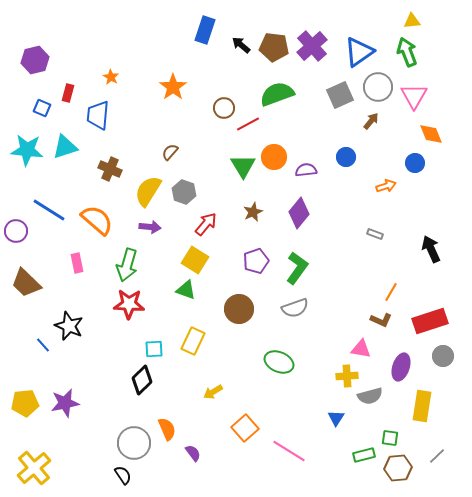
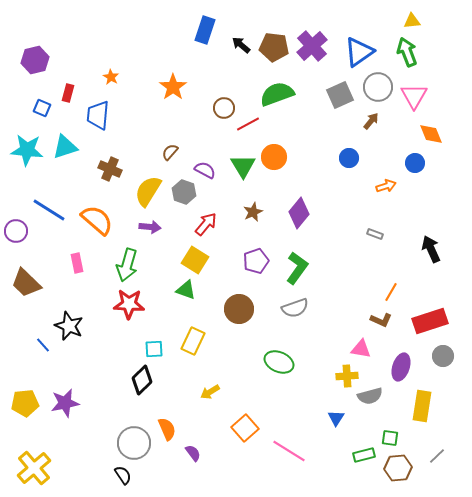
blue circle at (346, 157): moved 3 px right, 1 px down
purple semicircle at (306, 170): moved 101 px left; rotated 35 degrees clockwise
yellow arrow at (213, 392): moved 3 px left
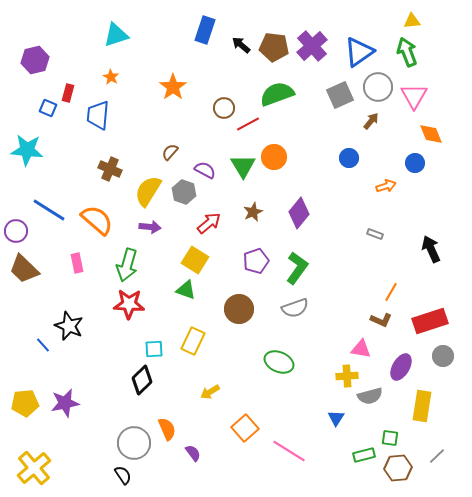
blue square at (42, 108): moved 6 px right
cyan triangle at (65, 147): moved 51 px right, 112 px up
red arrow at (206, 224): moved 3 px right, 1 px up; rotated 10 degrees clockwise
brown trapezoid at (26, 283): moved 2 px left, 14 px up
purple ellipse at (401, 367): rotated 12 degrees clockwise
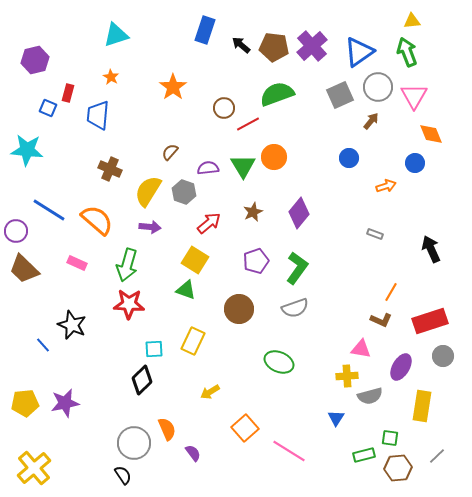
purple semicircle at (205, 170): moved 3 px right, 2 px up; rotated 35 degrees counterclockwise
pink rectangle at (77, 263): rotated 54 degrees counterclockwise
black star at (69, 326): moved 3 px right, 1 px up
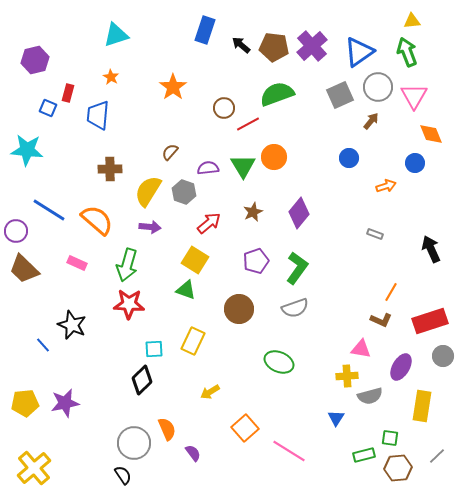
brown cross at (110, 169): rotated 25 degrees counterclockwise
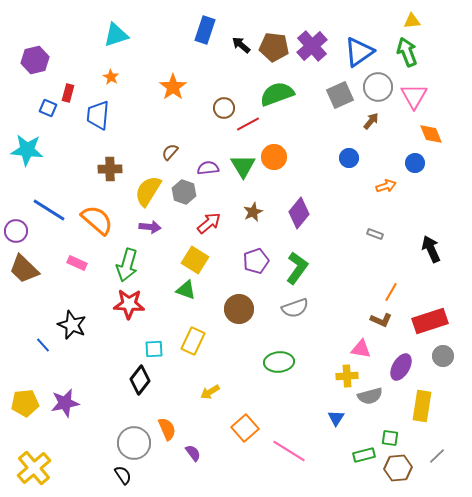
green ellipse at (279, 362): rotated 28 degrees counterclockwise
black diamond at (142, 380): moved 2 px left; rotated 8 degrees counterclockwise
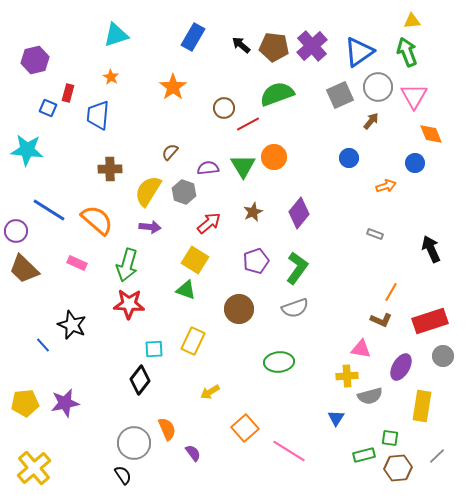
blue rectangle at (205, 30): moved 12 px left, 7 px down; rotated 12 degrees clockwise
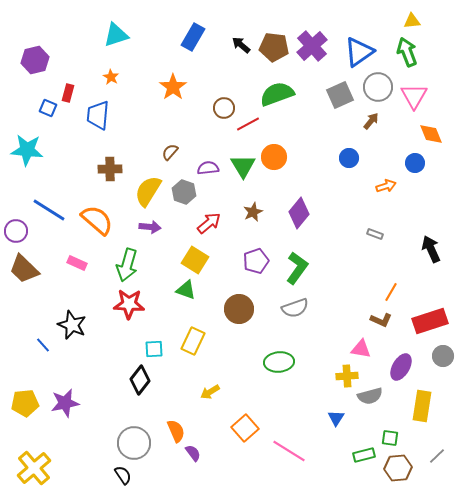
orange semicircle at (167, 429): moved 9 px right, 2 px down
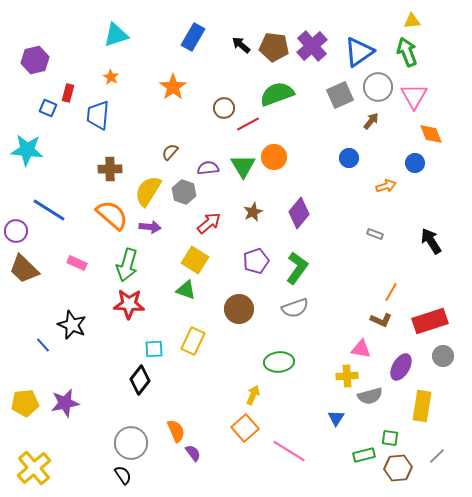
orange semicircle at (97, 220): moved 15 px right, 5 px up
black arrow at (431, 249): moved 8 px up; rotated 8 degrees counterclockwise
yellow arrow at (210, 392): moved 43 px right, 3 px down; rotated 144 degrees clockwise
gray circle at (134, 443): moved 3 px left
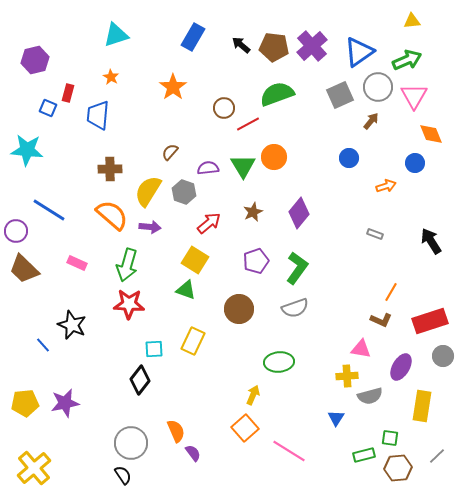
green arrow at (407, 52): moved 8 px down; rotated 88 degrees clockwise
